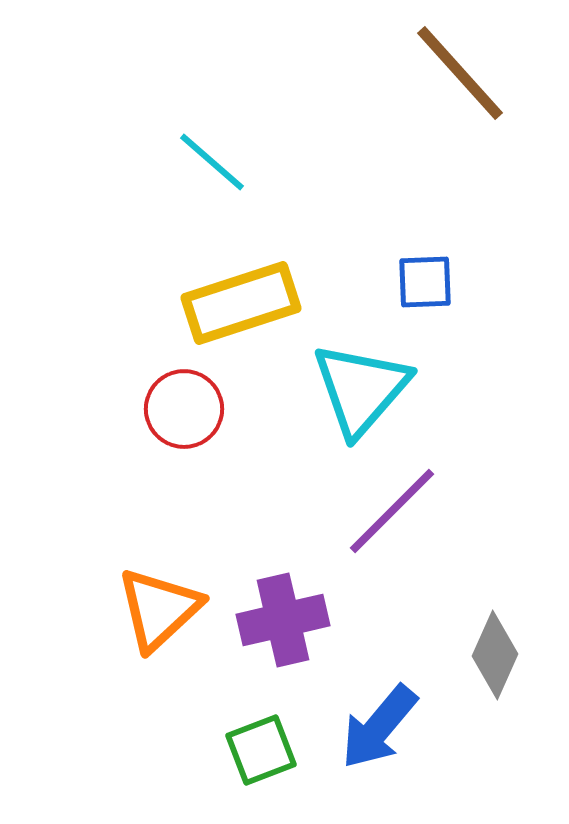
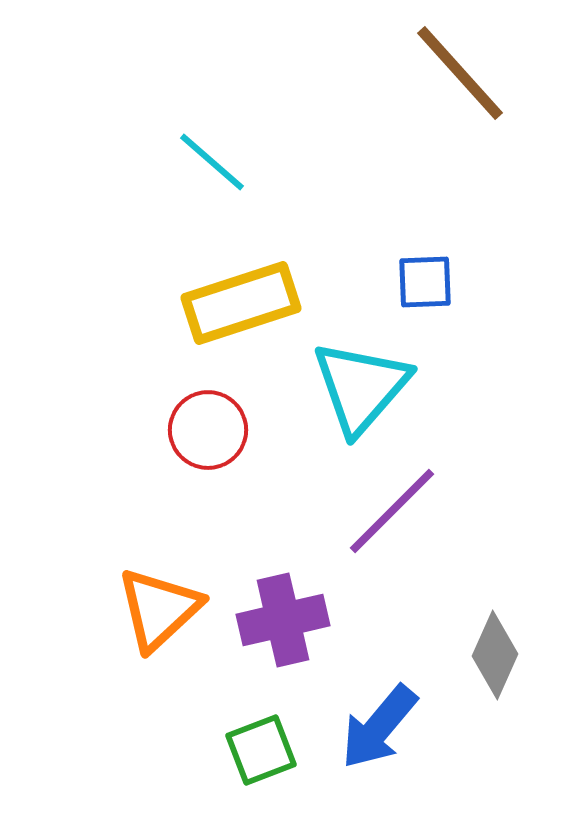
cyan triangle: moved 2 px up
red circle: moved 24 px right, 21 px down
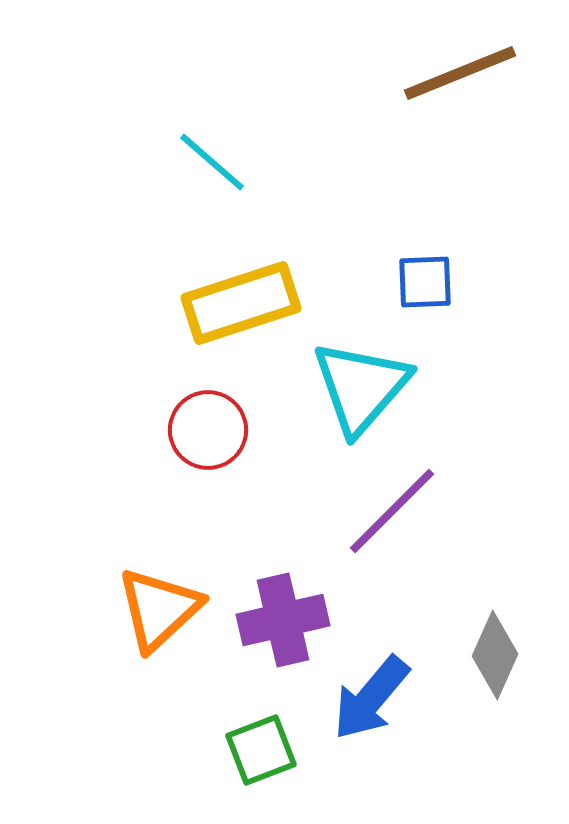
brown line: rotated 70 degrees counterclockwise
blue arrow: moved 8 px left, 29 px up
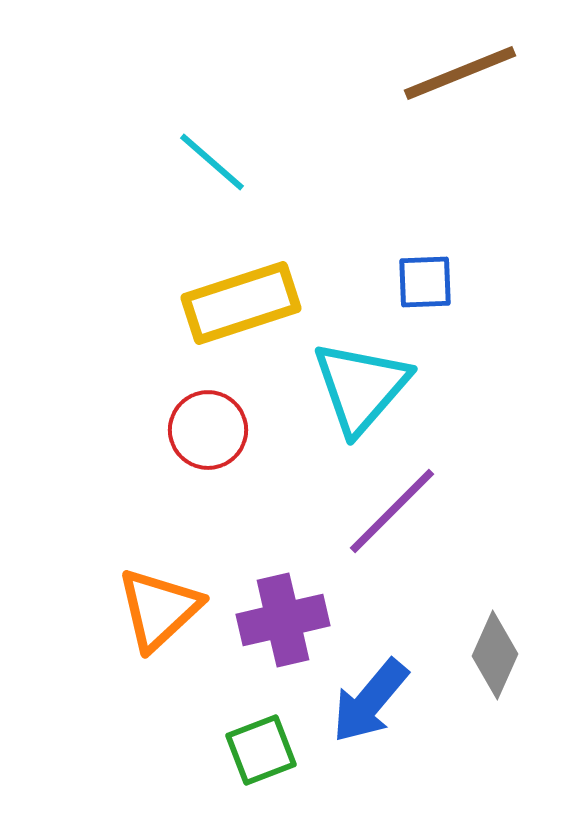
blue arrow: moved 1 px left, 3 px down
